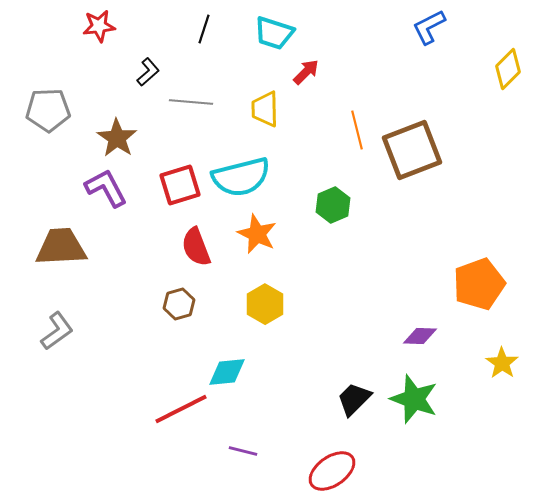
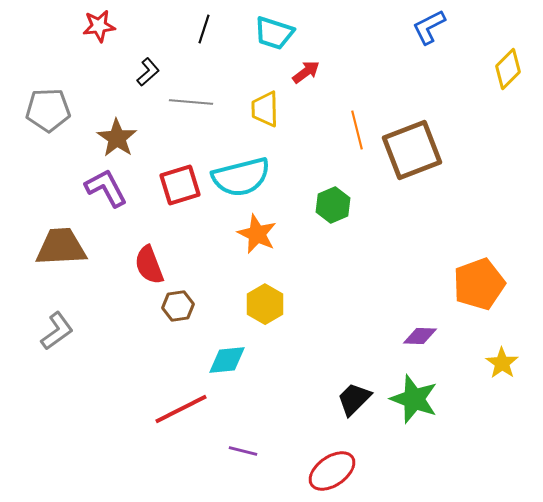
red arrow: rotated 8 degrees clockwise
red semicircle: moved 47 px left, 18 px down
brown hexagon: moved 1 px left, 2 px down; rotated 8 degrees clockwise
cyan diamond: moved 12 px up
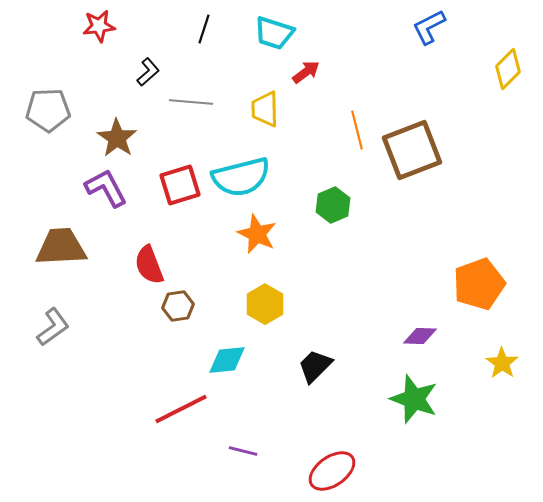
gray L-shape: moved 4 px left, 4 px up
black trapezoid: moved 39 px left, 33 px up
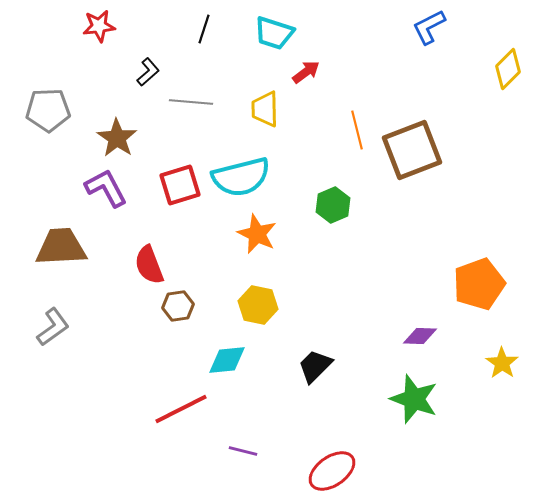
yellow hexagon: moved 7 px left, 1 px down; rotated 18 degrees counterclockwise
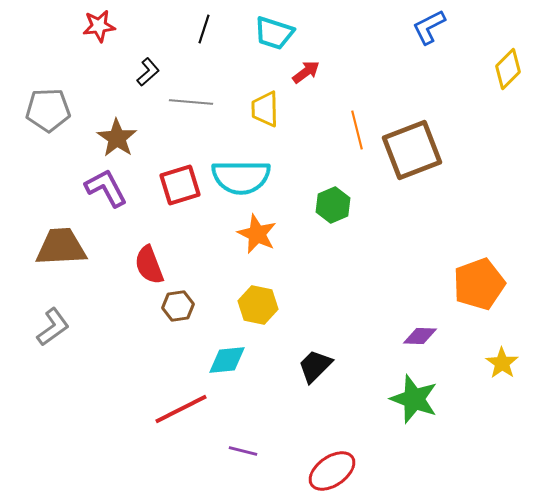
cyan semicircle: rotated 14 degrees clockwise
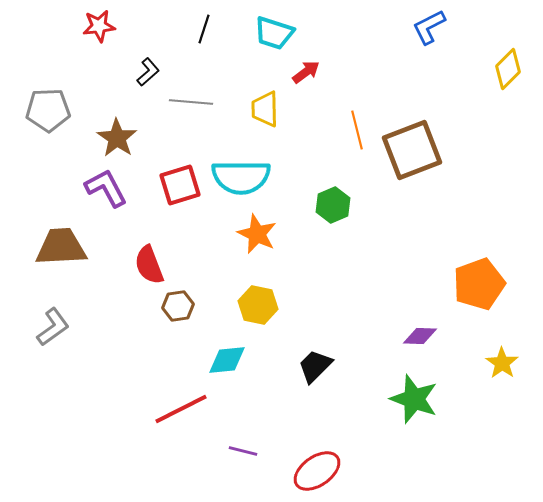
red ellipse: moved 15 px left
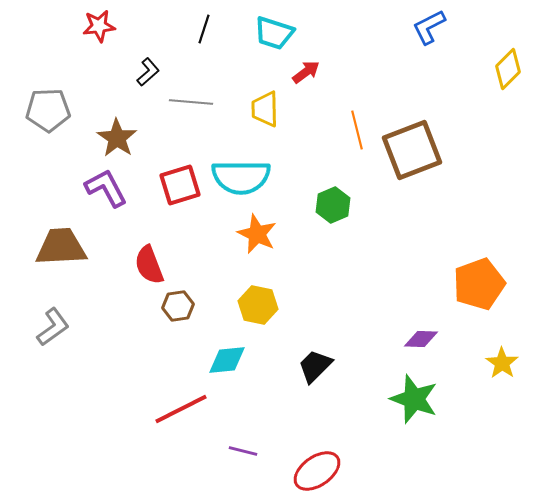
purple diamond: moved 1 px right, 3 px down
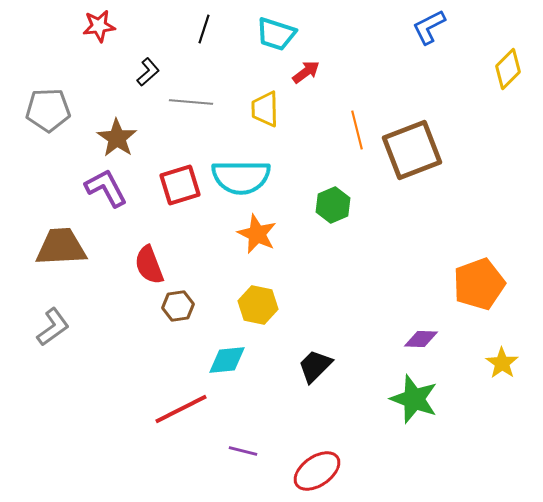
cyan trapezoid: moved 2 px right, 1 px down
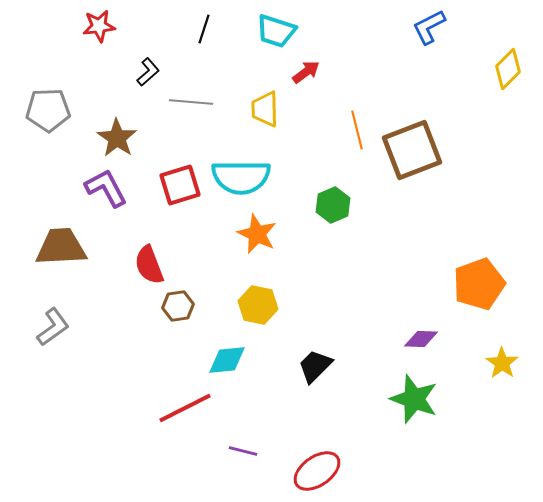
cyan trapezoid: moved 3 px up
red line: moved 4 px right, 1 px up
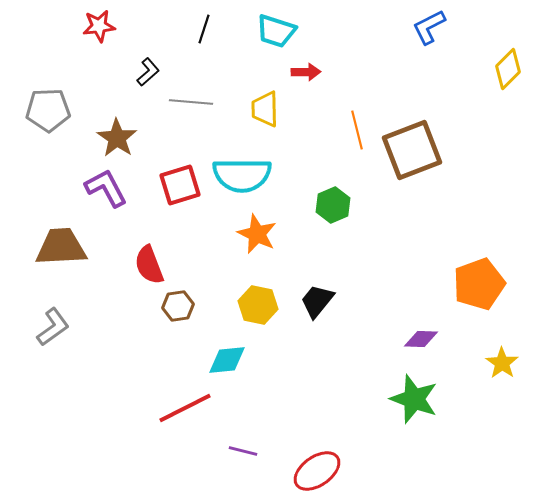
red arrow: rotated 36 degrees clockwise
cyan semicircle: moved 1 px right, 2 px up
black trapezoid: moved 2 px right, 65 px up; rotated 6 degrees counterclockwise
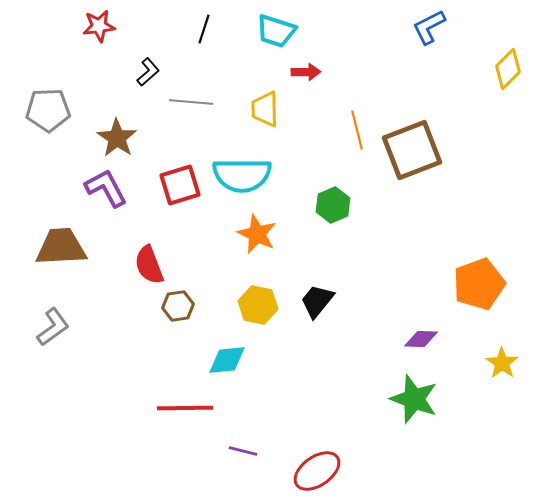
red line: rotated 26 degrees clockwise
